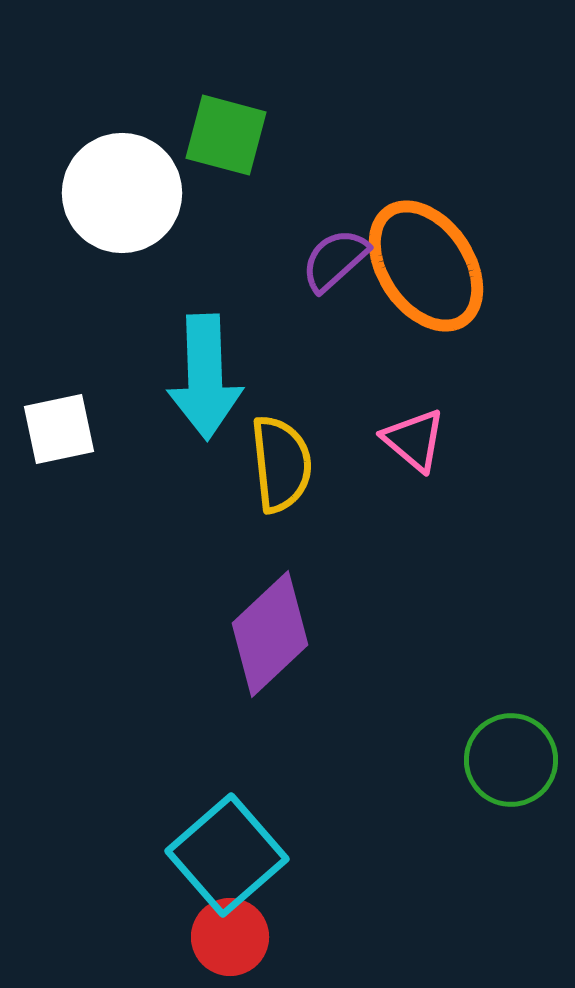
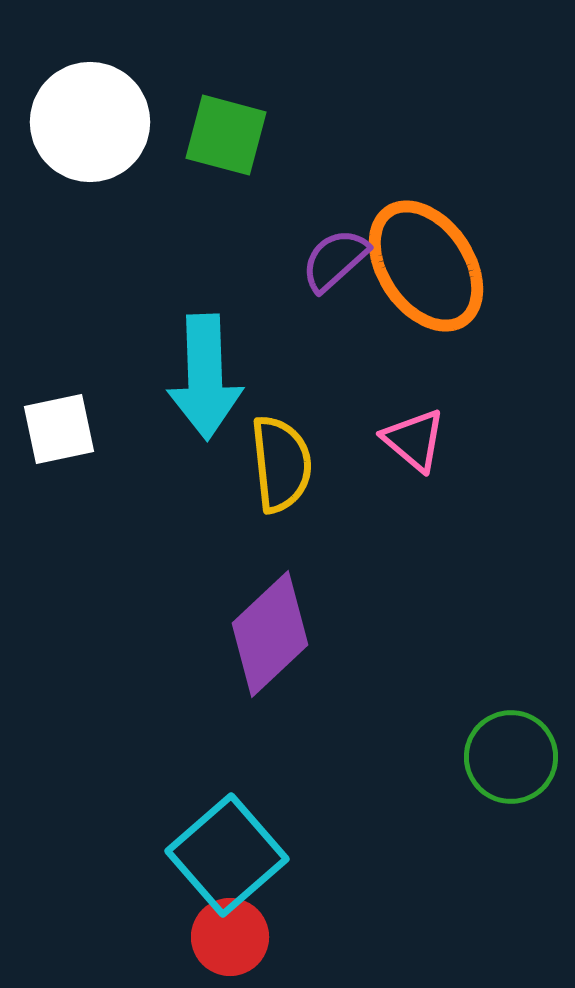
white circle: moved 32 px left, 71 px up
green circle: moved 3 px up
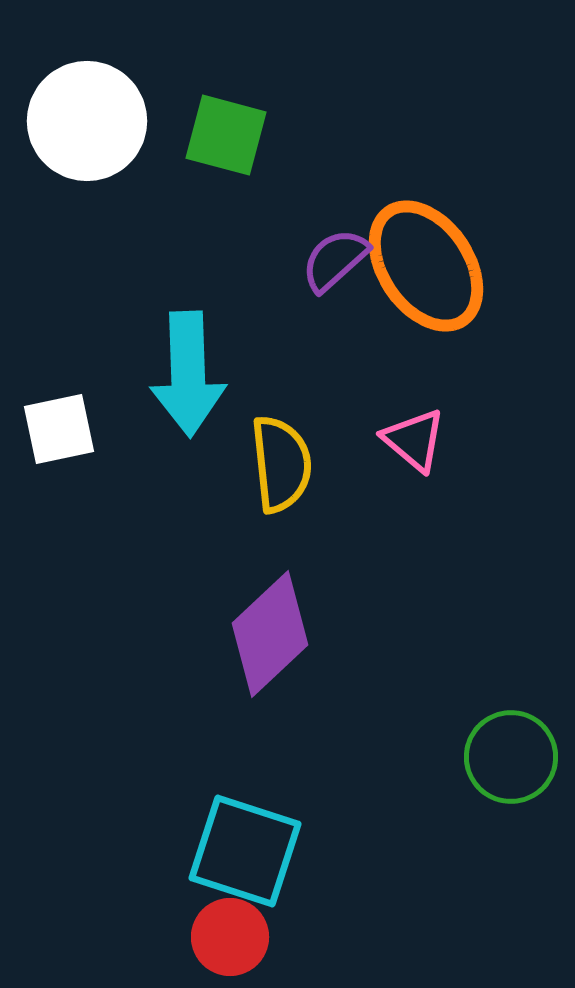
white circle: moved 3 px left, 1 px up
cyan arrow: moved 17 px left, 3 px up
cyan square: moved 18 px right, 4 px up; rotated 31 degrees counterclockwise
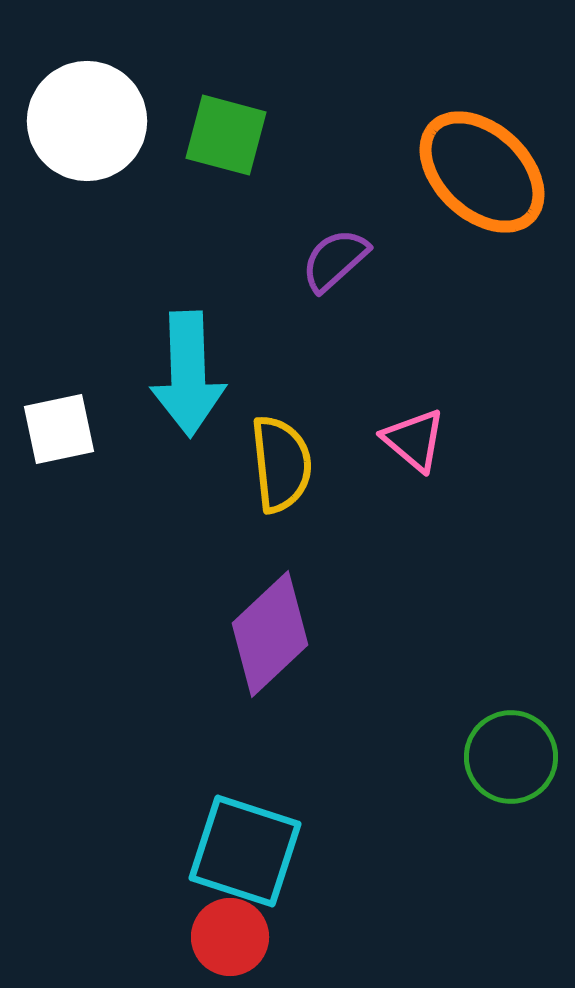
orange ellipse: moved 56 px right, 94 px up; rotated 13 degrees counterclockwise
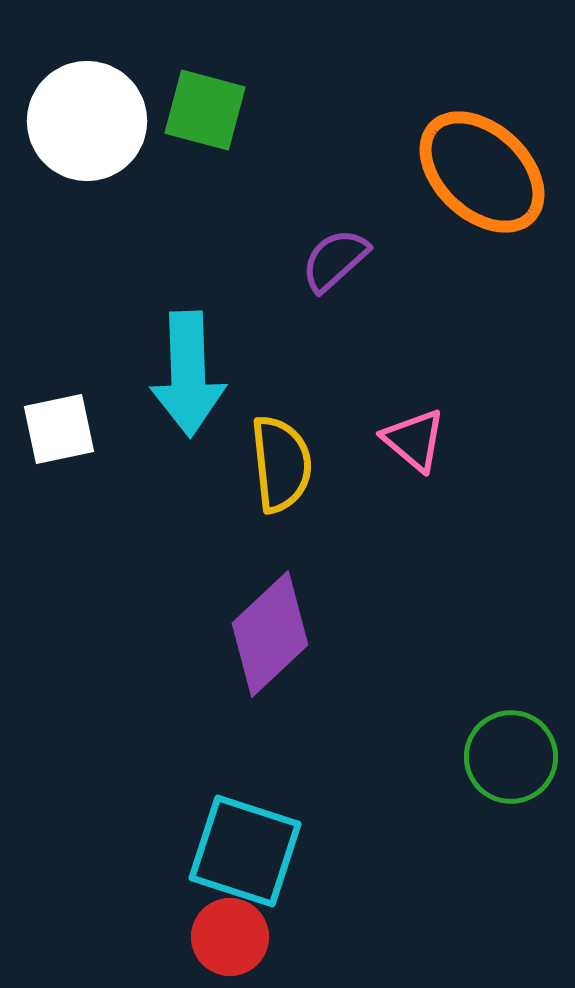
green square: moved 21 px left, 25 px up
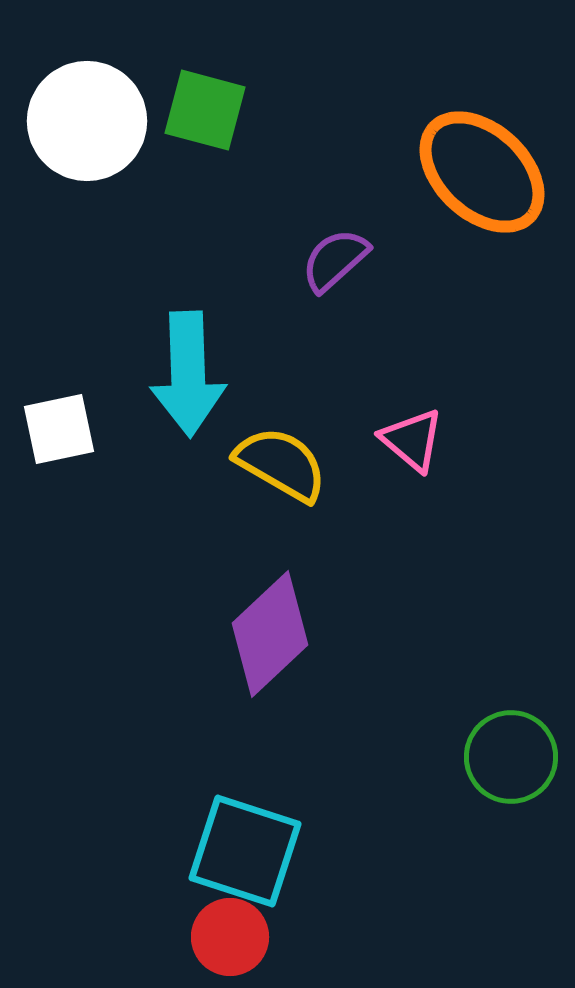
pink triangle: moved 2 px left
yellow semicircle: rotated 54 degrees counterclockwise
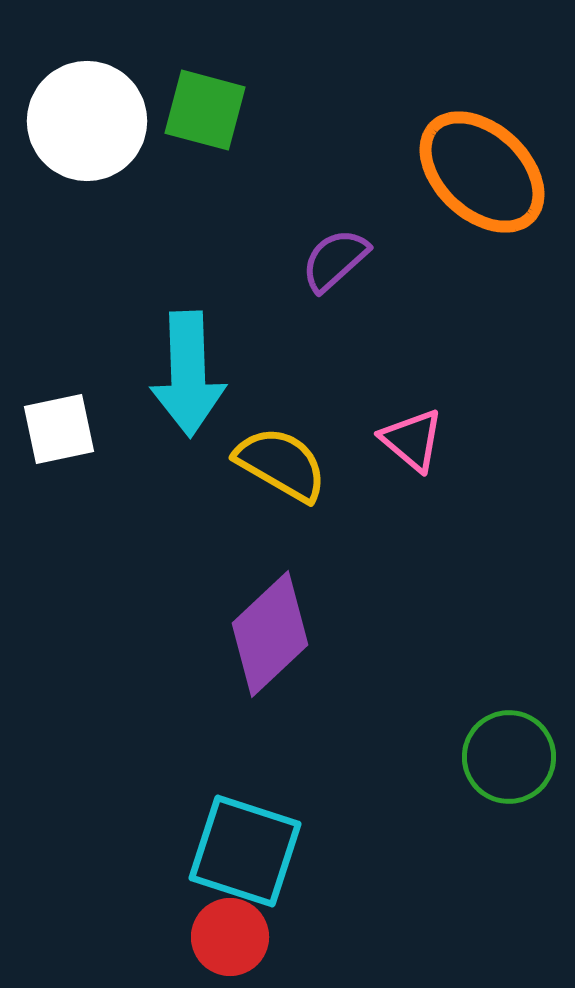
green circle: moved 2 px left
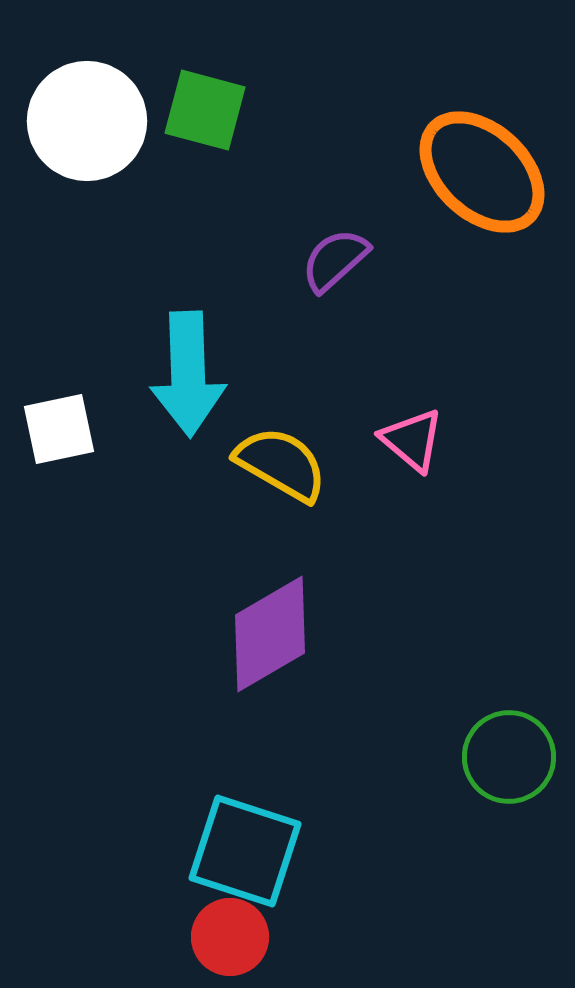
purple diamond: rotated 13 degrees clockwise
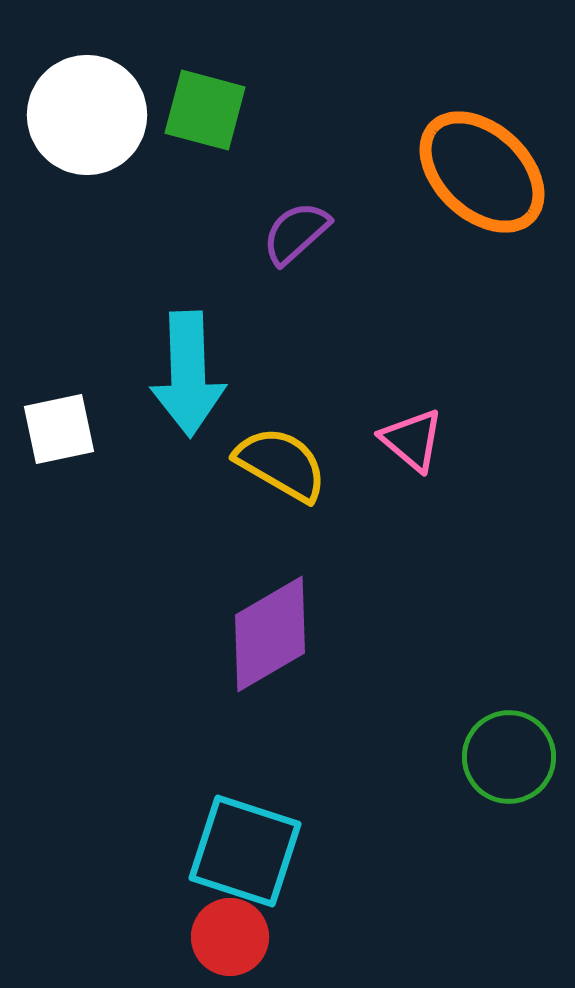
white circle: moved 6 px up
purple semicircle: moved 39 px left, 27 px up
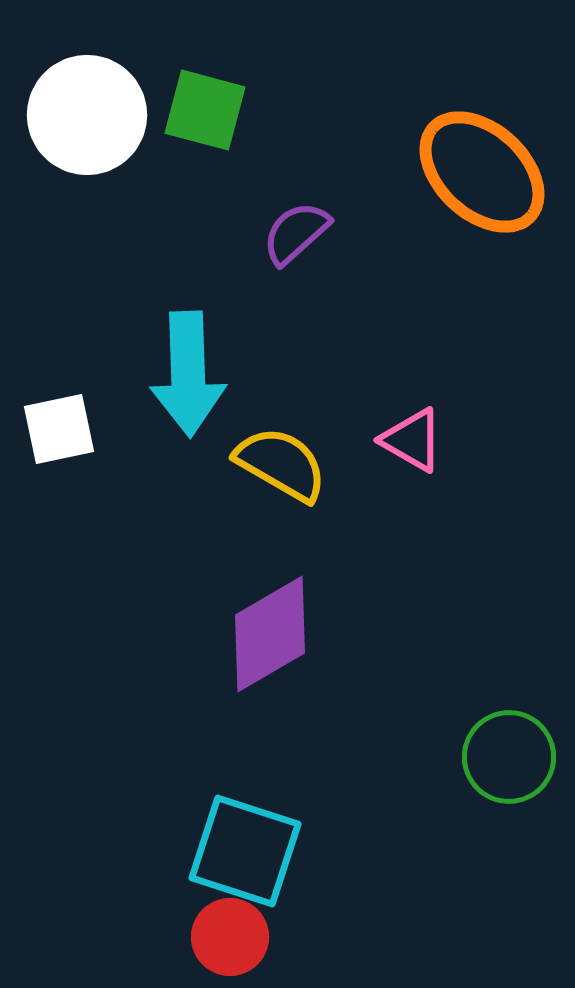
pink triangle: rotated 10 degrees counterclockwise
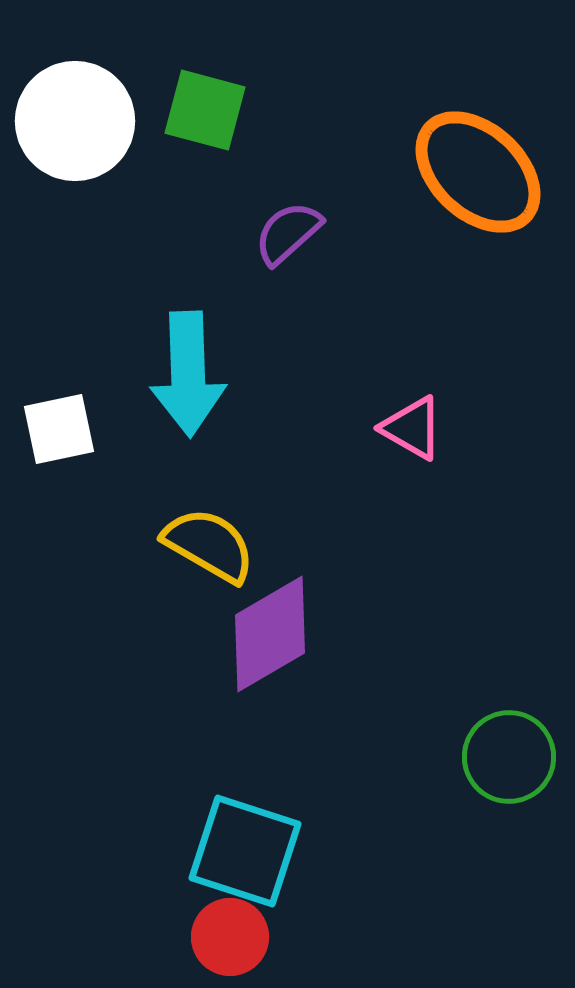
white circle: moved 12 px left, 6 px down
orange ellipse: moved 4 px left
purple semicircle: moved 8 px left
pink triangle: moved 12 px up
yellow semicircle: moved 72 px left, 81 px down
